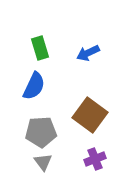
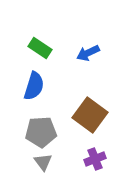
green rectangle: rotated 40 degrees counterclockwise
blue semicircle: rotated 8 degrees counterclockwise
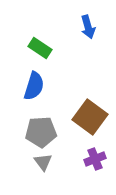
blue arrow: moved 26 px up; rotated 80 degrees counterclockwise
brown square: moved 2 px down
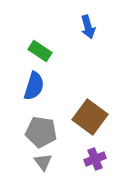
green rectangle: moved 3 px down
gray pentagon: rotated 12 degrees clockwise
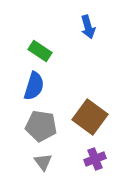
gray pentagon: moved 6 px up
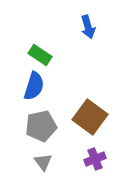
green rectangle: moved 4 px down
gray pentagon: rotated 20 degrees counterclockwise
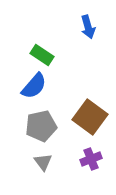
green rectangle: moved 2 px right
blue semicircle: rotated 24 degrees clockwise
purple cross: moved 4 px left
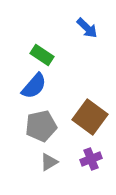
blue arrow: moved 1 px left, 1 px down; rotated 30 degrees counterclockwise
gray triangle: moved 6 px right; rotated 36 degrees clockwise
